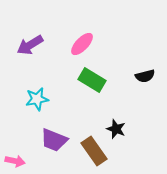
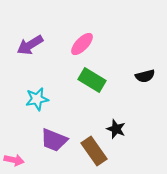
pink arrow: moved 1 px left, 1 px up
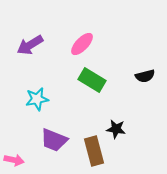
black star: rotated 12 degrees counterclockwise
brown rectangle: rotated 20 degrees clockwise
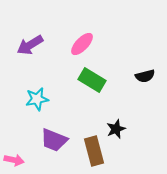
black star: rotated 30 degrees counterclockwise
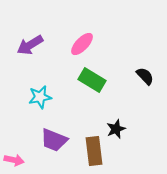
black semicircle: rotated 120 degrees counterclockwise
cyan star: moved 3 px right, 2 px up
brown rectangle: rotated 8 degrees clockwise
